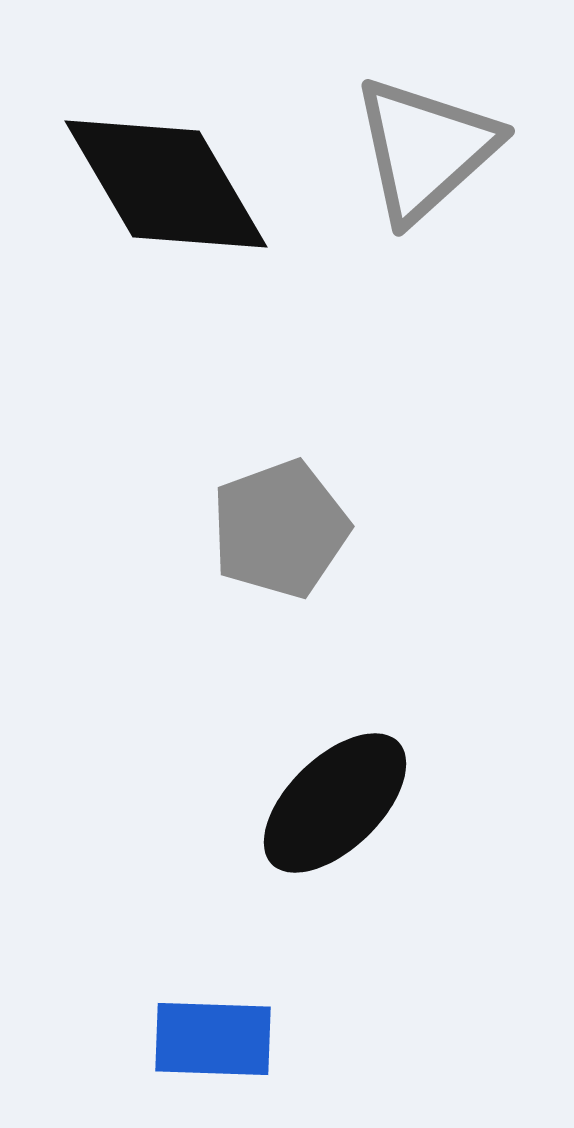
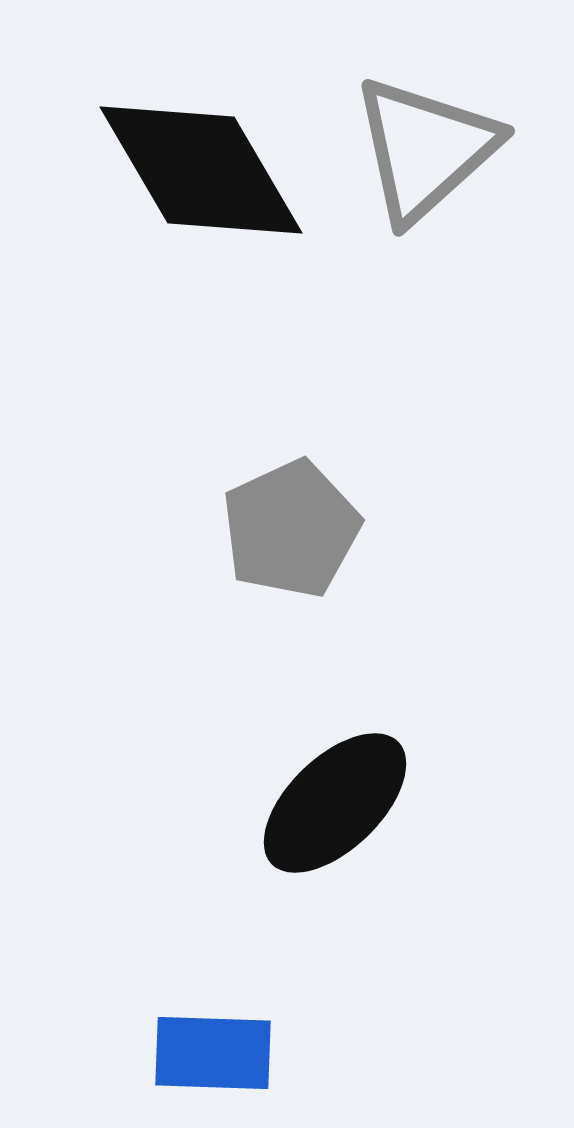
black diamond: moved 35 px right, 14 px up
gray pentagon: moved 11 px right; rotated 5 degrees counterclockwise
blue rectangle: moved 14 px down
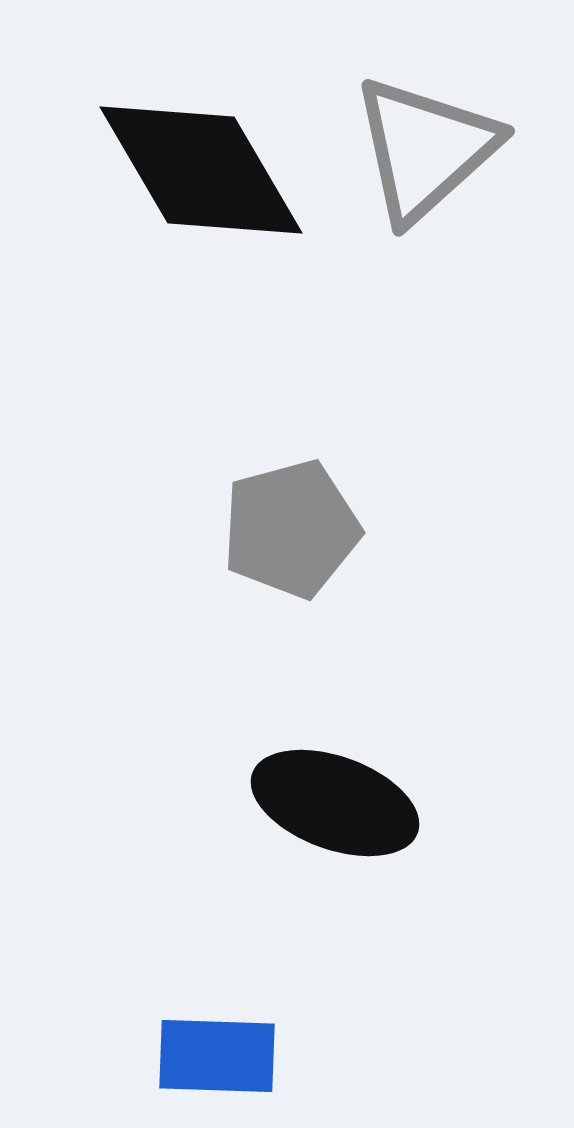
gray pentagon: rotated 10 degrees clockwise
black ellipse: rotated 64 degrees clockwise
blue rectangle: moved 4 px right, 3 px down
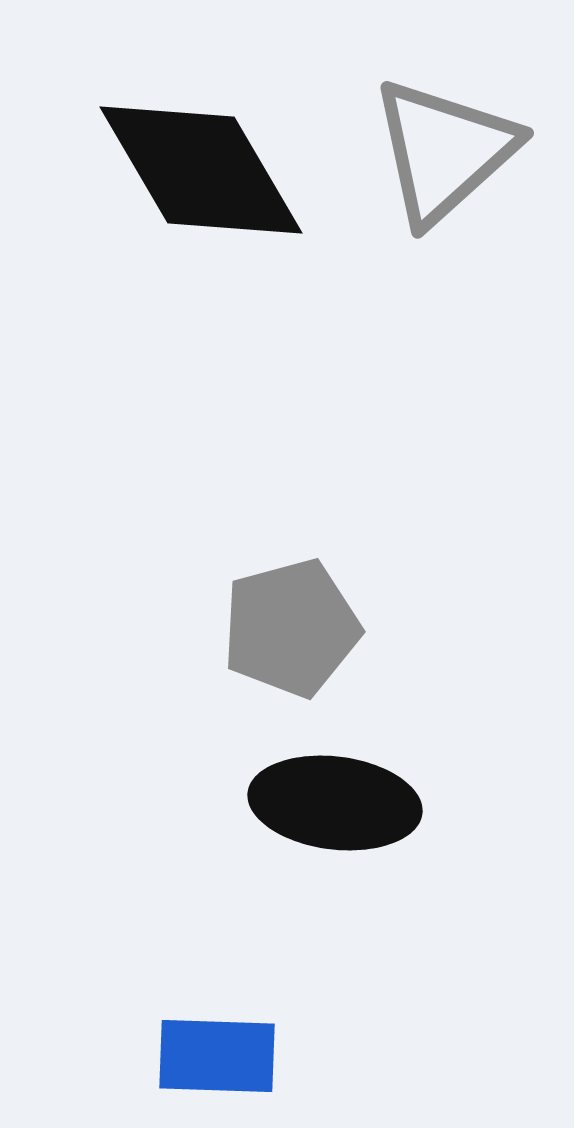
gray triangle: moved 19 px right, 2 px down
gray pentagon: moved 99 px down
black ellipse: rotated 13 degrees counterclockwise
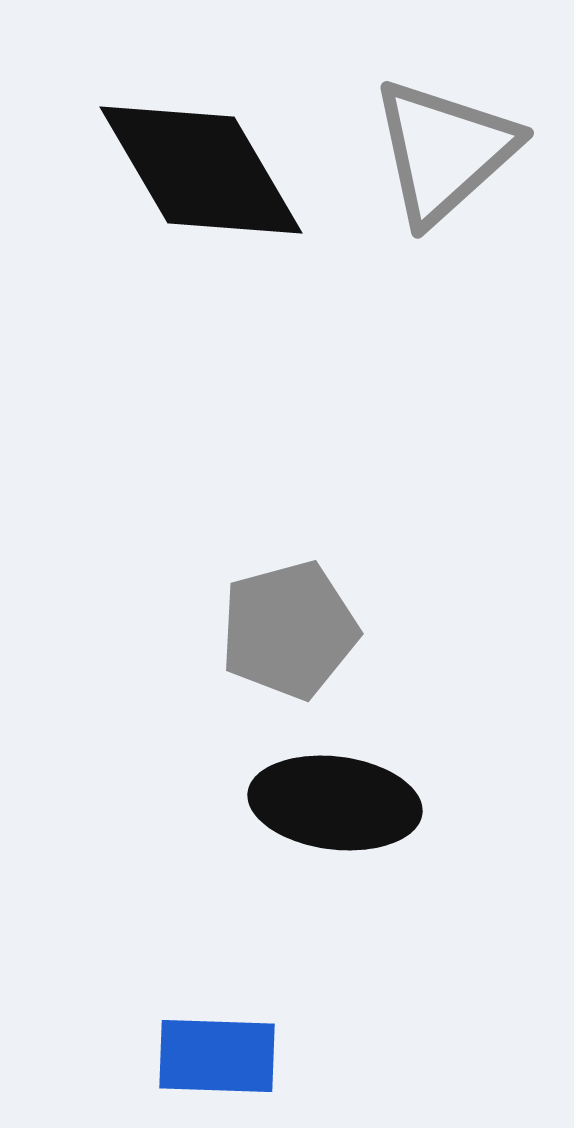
gray pentagon: moved 2 px left, 2 px down
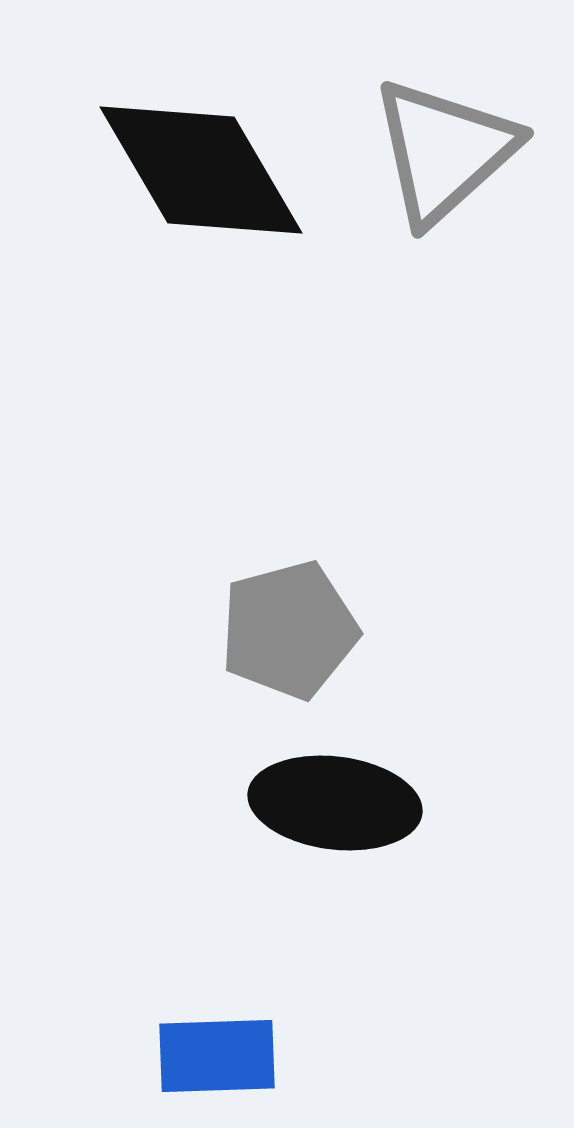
blue rectangle: rotated 4 degrees counterclockwise
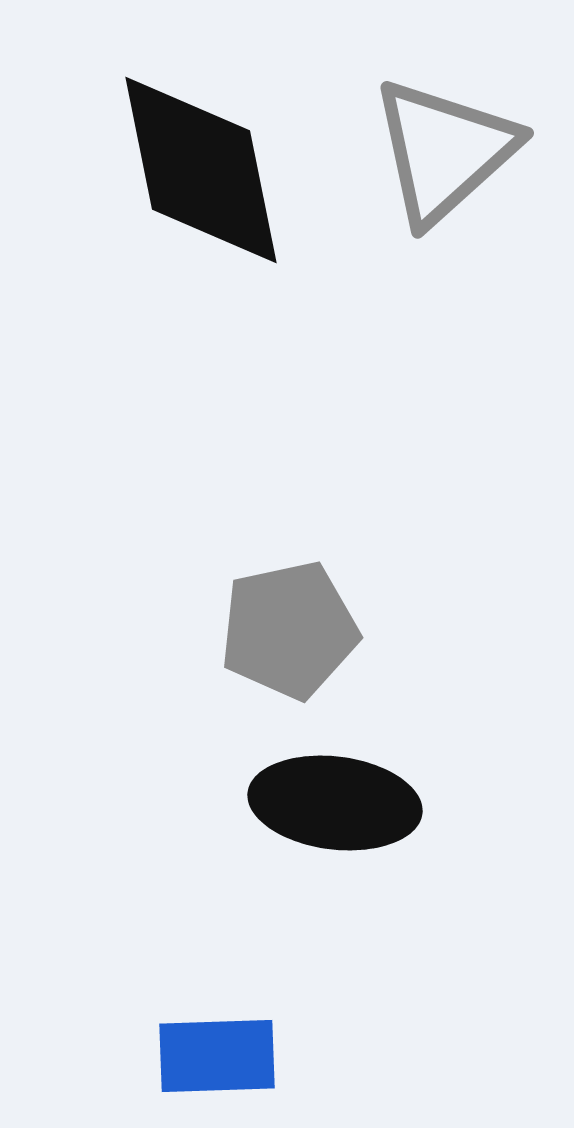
black diamond: rotated 19 degrees clockwise
gray pentagon: rotated 3 degrees clockwise
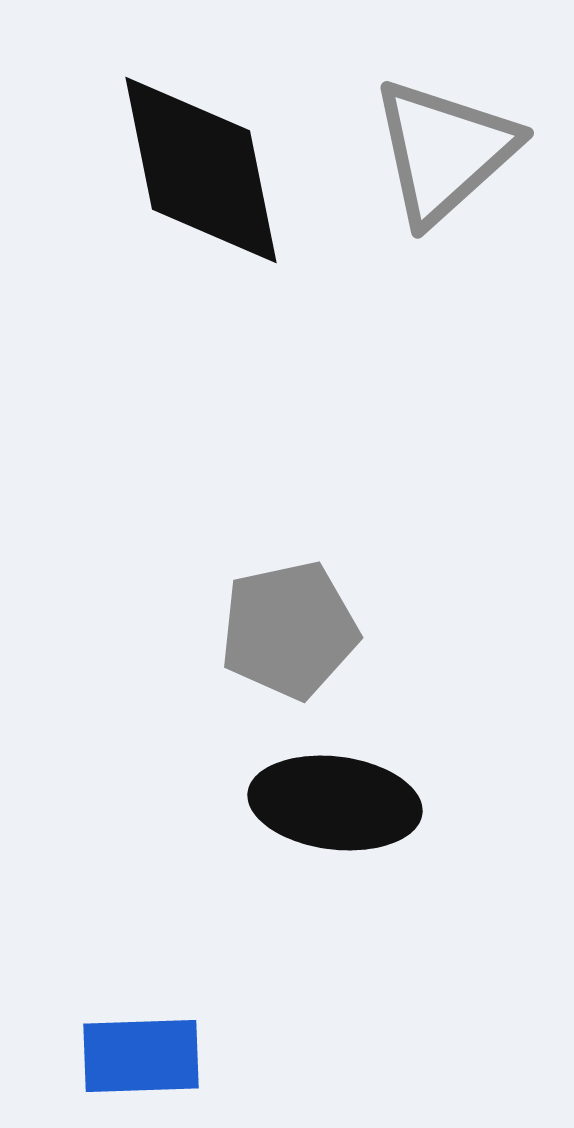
blue rectangle: moved 76 px left
